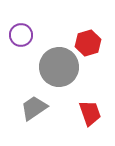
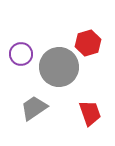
purple circle: moved 19 px down
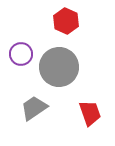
red hexagon: moved 22 px left, 22 px up; rotated 20 degrees counterclockwise
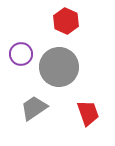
red trapezoid: moved 2 px left
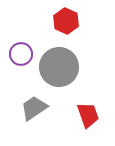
red trapezoid: moved 2 px down
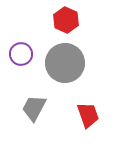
red hexagon: moved 1 px up
gray circle: moved 6 px right, 4 px up
gray trapezoid: rotated 28 degrees counterclockwise
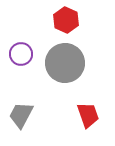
gray trapezoid: moved 13 px left, 7 px down
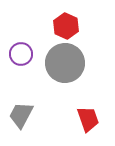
red hexagon: moved 6 px down
red trapezoid: moved 4 px down
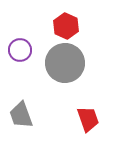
purple circle: moved 1 px left, 4 px up
gray trapezoid: rotated 48 degrees counterclockwise
